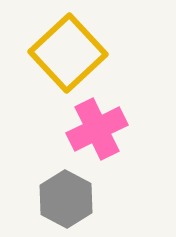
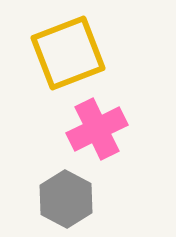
yellow square: rotated 22 degrees clockwise
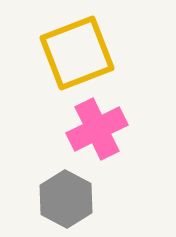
yellow square: moved 9 px right
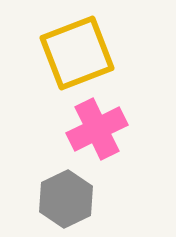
gray hexagon: rotated 6 degrees clockwise
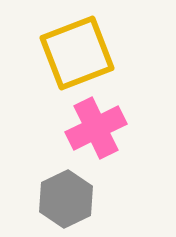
pink cross: moved 1 px left, 1 px up
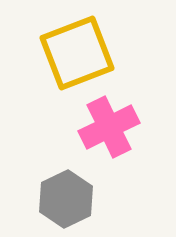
pink cross: moved 13 px right, 1 px up
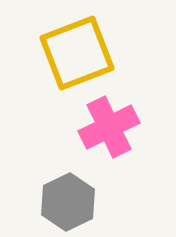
gray hexagon: moved 2 px right, 3 px down
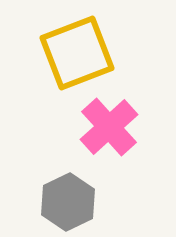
pink cross: rotated 16 degrees counterclockwise
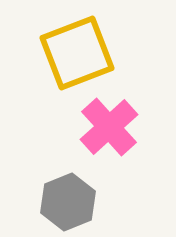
gray hexagon: rotated 4 degrees clockwise
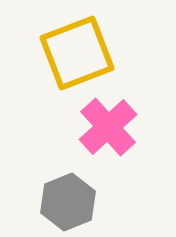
pink cross: moved 1 px left
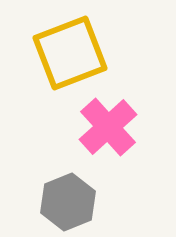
yellow square: moved 7 px left
